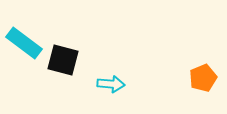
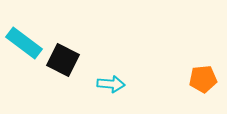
black square: rotated 12 degrees clockwise
orange pentagon: moved 1 px down; rotated 16 degrees clockwise
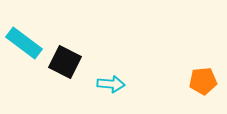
black square: moved 2 px right, 2 px down
orange pentagon: moved 2 px down
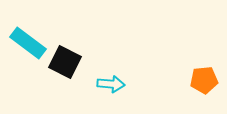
cyan rectangle: moved 4 px right
orange pentagon: moved 1 px right, 1 px up
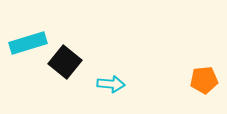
cyan rectangle: rotated 54 degrees counterclockwise
black square: rotated 12 degrees clockwise
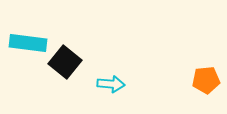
cyan rectangle: rotated 24 degrees clockwise
orange pentagon: moved 2 px right
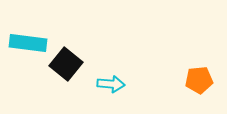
black square: moved 1 px right, 2 px down
orange pentagon: moved 7 px left
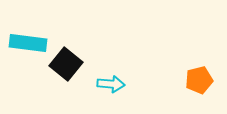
orange pentagon: rotated 8 degrees counterclockwise
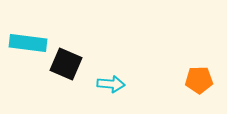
black square: rotated 16 degrees counterclockwise
orange pentagon: rotated 12 degrees clockwise
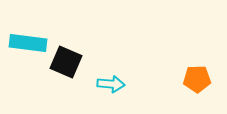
black square: moved 2 px up
orange pentagon: moved 2 px left, 1 px up
